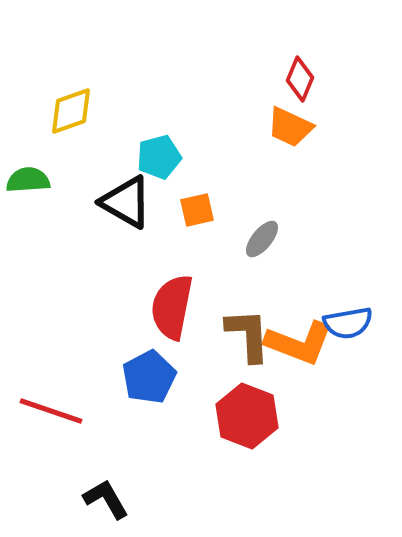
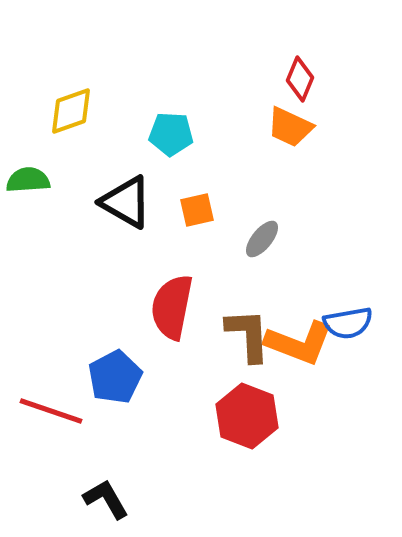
cyan pentagon: moved 12 px right, 23 px up; rotated 18 degrees clockwise
blue pentagon: moved 34 px left
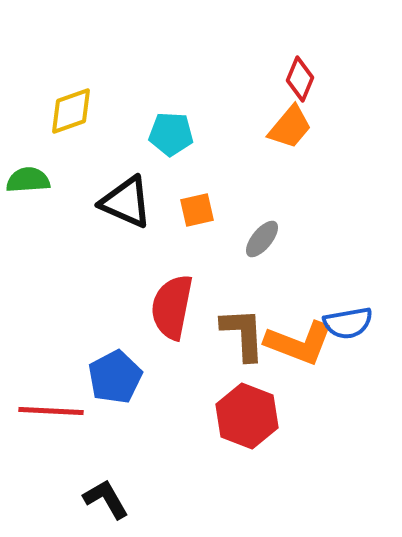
orange trapezoid: rotated 75 degrees counterclockwise
black triangle: rotated 6 degrees counterclockwise
brown L-shape: moved 5 px left, 1 px up
red line: rotated 16 degrees counterclockwise
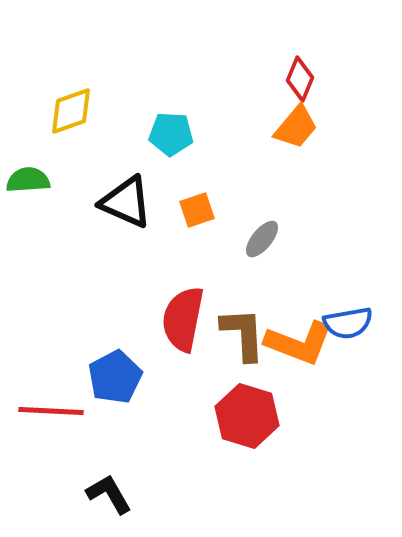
orange trapezoid: moved 6 px right
orange square: rotated 6 degrees counterclockwise
red semicircle: moved 11 px right, 12 px down
red hexagon: rotated 4 degrees counterclockwise
black L-shape: moved 3 px right, 5 px up
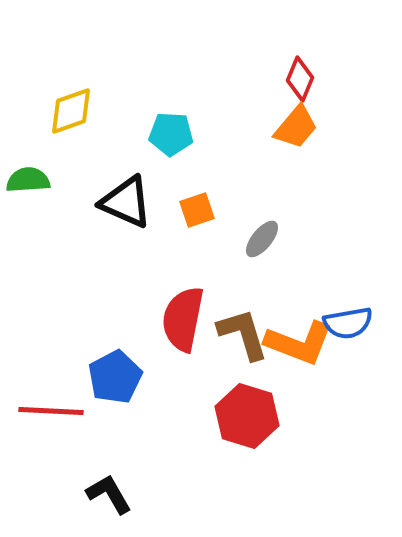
brown L-shape: rotated 14 degrees counterclockwise
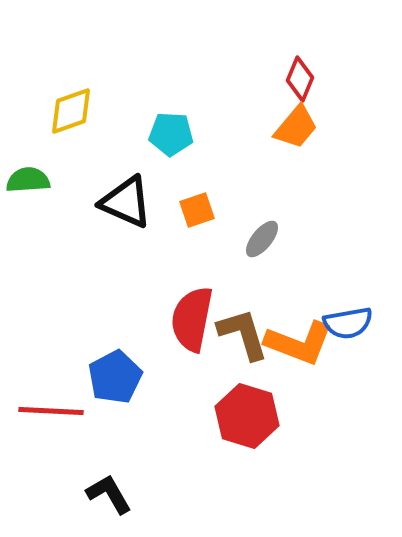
red semicircle: moved 9 px right
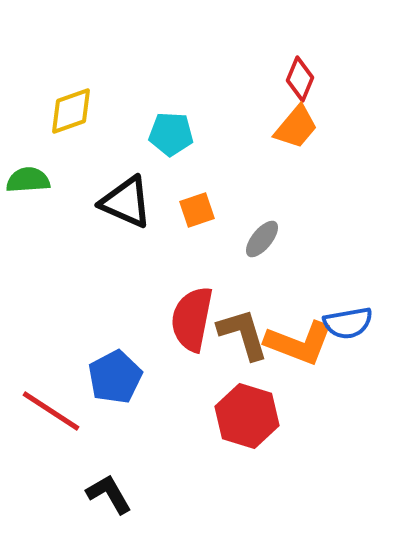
red line: rotated 30 degrees clockwise
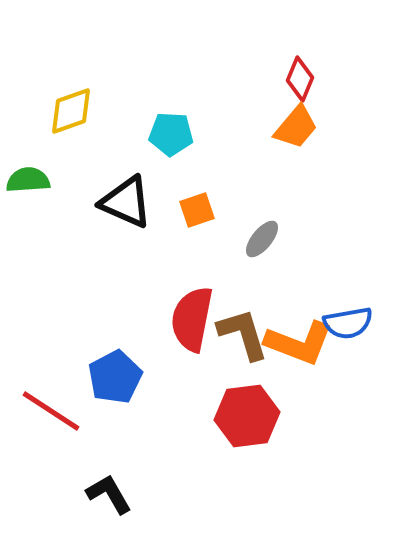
red hexagon: rotated 24 degrees counterclockwise
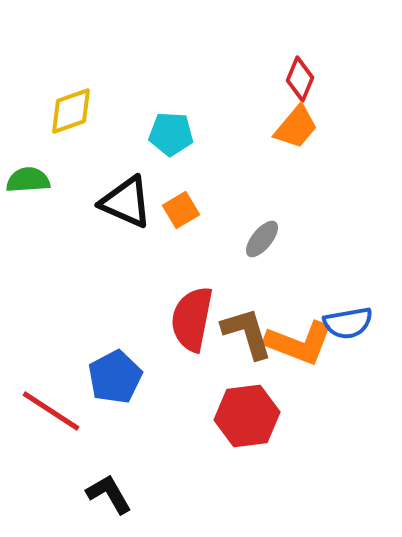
orange square: moved 16 px left; rotated 12 degrees counterclockwise
brown L-shape: moved 4 px right, 1 px up
